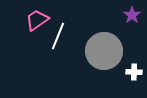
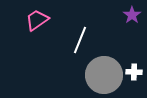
white line: moved 22 px right, 4 px down
gray circle: moved 24 px down
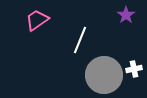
purple star: moved 6 px left
white cross: moved 3 px up; rotated 14 degrees counterclockwise
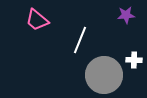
purple star: rotated 30 degrees clockwise
pink trapezoid: rotated 105 degrees counterclockwise
white cross: moved 9 px up; rotated 14 degrees clockwise
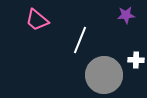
white cross: moved 2 px right
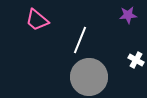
purple star: moved 2 px right
white cross: rotated 28 degrees clockwise
gray circle: moved 15 px left, 2 px down
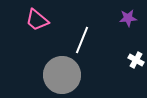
purple star: moved 3 px down
white line: moved 2 px right
gray circle: moved 27 px left, 2 px up
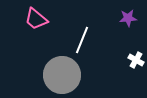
pink trapezoid: moved 1 px left, 1 px up
